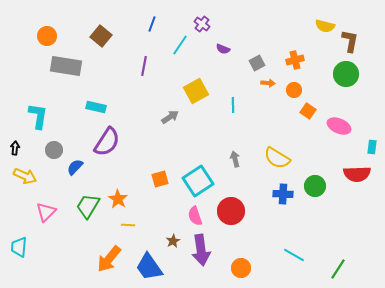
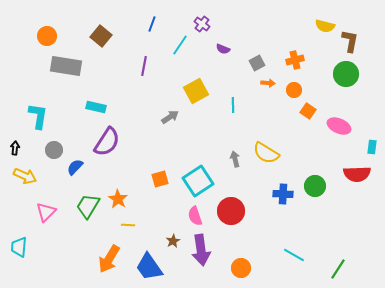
yellow semicircle at (277, 158): moved 11 px left, 5 px up
orange arrow at (109, 259): rotated 8 degrees counterclockwise
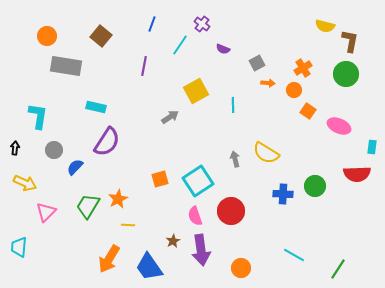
orange cross at (295, 60): moved 8 px right, 8 px down; rotated 18 degrees counterclockwise
yellow arrow at (25, 176): moved 7 px down
orange star at (118, 199): rotated 12 degrees clockwise
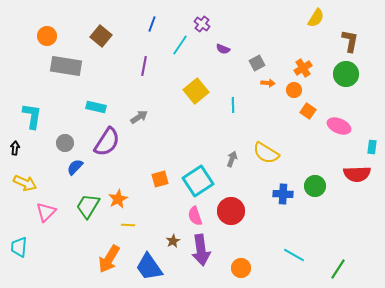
yellow semicircle at (325, 26): moved 9 px left, 8 px up; rotated 72 degrees counterclockwise
yellow square at (196, 91): rotated 10 degrees counterclockwise
cyan L-shape at (38, 116): moved 6 px left
gray arrow at (170, 117): moved 31 px left
gray circle at (54, 150): moved 11 px right, 7 px up
gray arrow at (235, 159): moved 3 px left; rotated 35 degrees clockwise
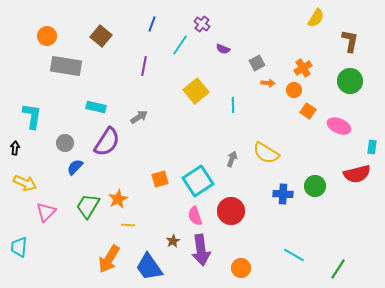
green circle at (346, 74): moved 4 px right, 7 px down
red semicircle at (357, 174): rotated 12 degrees counterclockwise
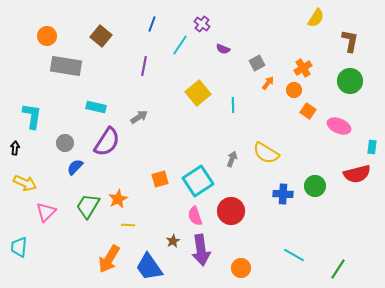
orange arrow at (268, 83): rotated 56 degrees counterclockwise
yellow square at (196, 91): moved 2 px right, 2 px down
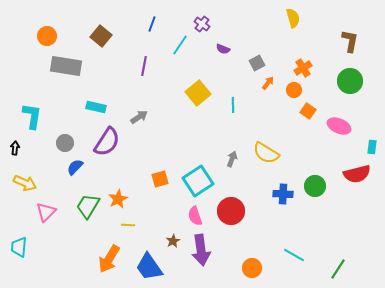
yellow semicircle at (316, 18): moved 23 px left; rotated 48 degrees counterclockwise
orange circle at (241, 268): moved 11 px right
